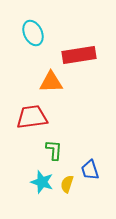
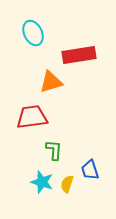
orange triangle: rotated 15 degrees counterclockwise
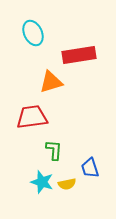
blue trapezoid: moved 2 px up
yellow semicircle: rotated 120 degrees counterclockwise
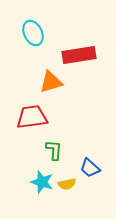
blue trapezoid: rotated 30 degrees counterclockwise
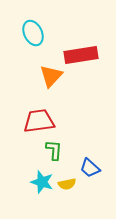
red rectangle: moved 2 px right
orange triangle: moved 6 px up; rotated 30 degrees counterclockwise
red trapezoid: moved 7 px right, 4 px down
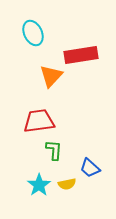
cyan star: moved 3 px left, 3 px down; rotated 20 degrees clockwise
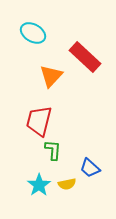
cyan ellipse: rotated 35 degrees counterclockwise
red rectangle: moved 4 px right, 2 px down; rotated 52 degrees clockwise
red trapezoid: rotated 68 degrees counterclockwise
green L-shape: moved 1 px left
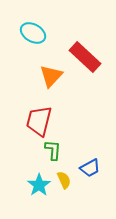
blue trapezoid: rotated 70 degrees counterclockwise
yellow semicircle: moved 3 px left, 4 px up; rotated 102 degrees counterclockwise
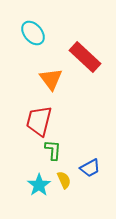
cyan ellipse: rotated 20 degrees clockwise
orange triangle: moved 3 px down; rotated 20 degrees counterclockwise
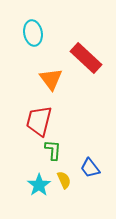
cyan ellipse: rotated 30 degrees clockwise
red rectangle: moved 1 px right, 1 px down
blue trapezoid: rotated 80 degrees clockwise
